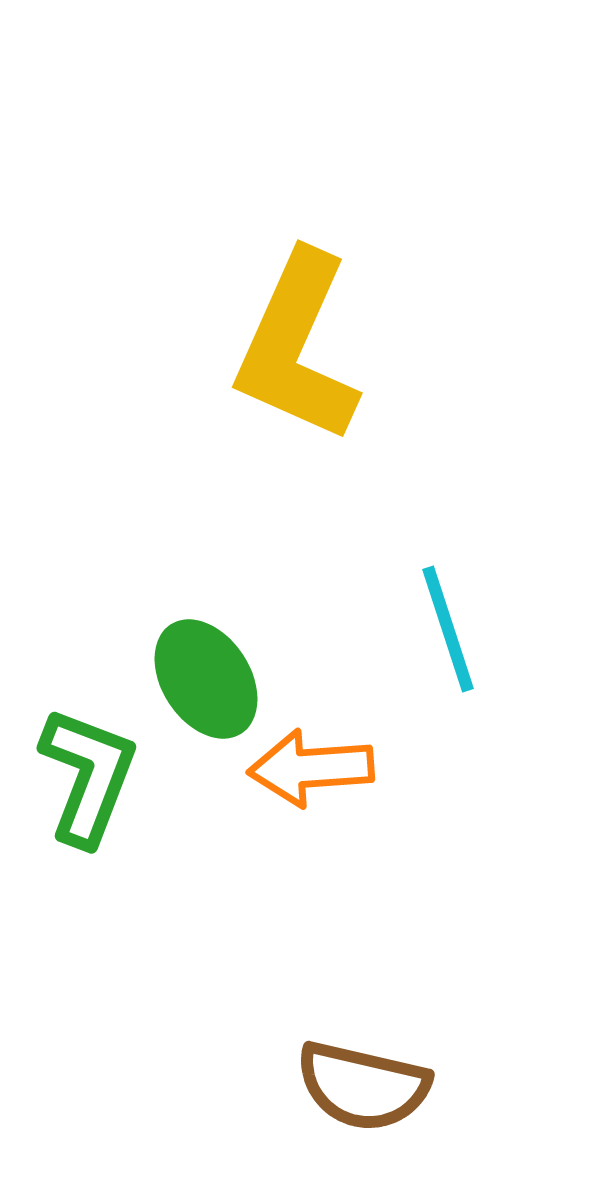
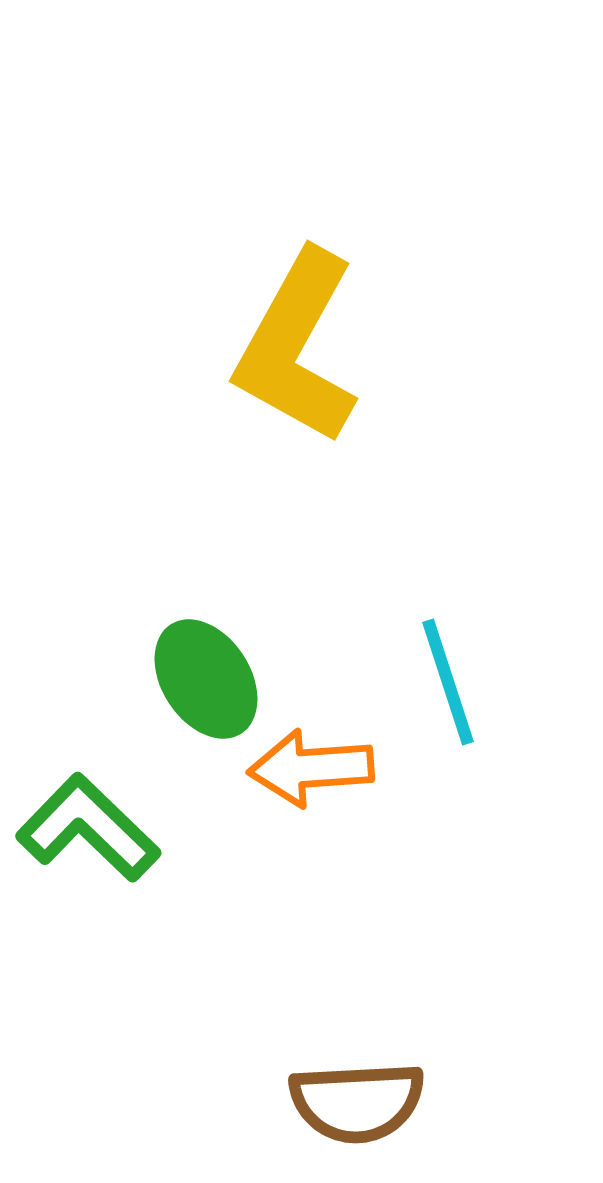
yellow L-shape: rotated 5 degrees clockwise
cyan line: moved 53 px down
green L-shape: moved 52 px down; rotated 67 degrees counterclockwise
brown semicircle: moved 6 px left, 16 px down; rotated 16 degrees counterclockwise
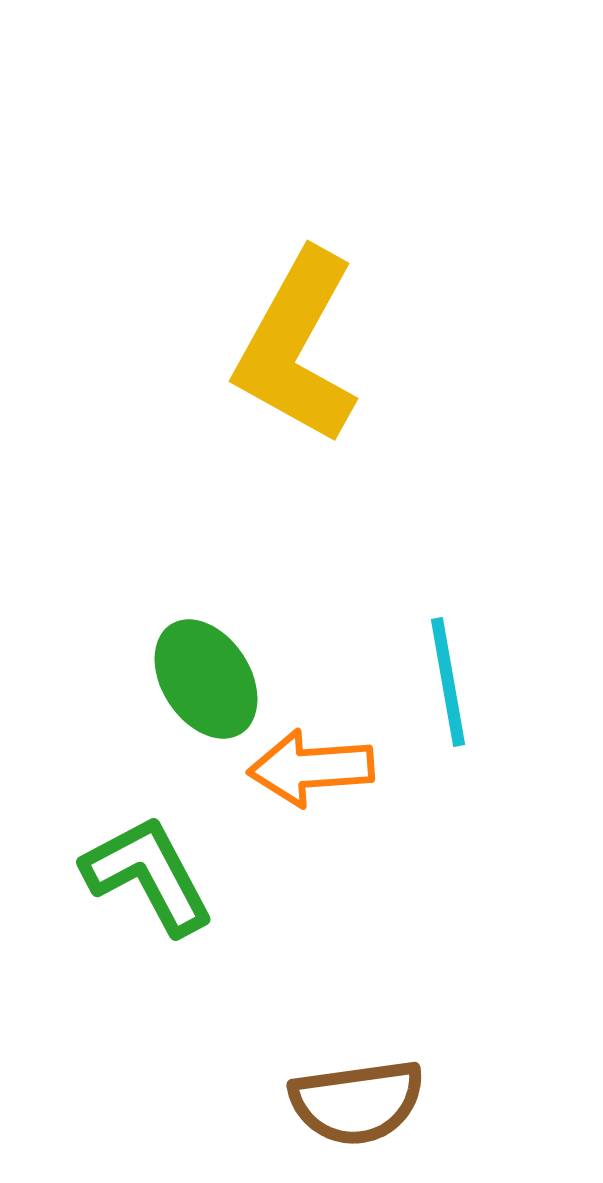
cyan line: rotated 8 degrees clockwise
green L-shape: moved 60 px right, 47 px down; rotated 18 degrees clockwise
brown semicircle: rotated 5 degrees counterclockwise
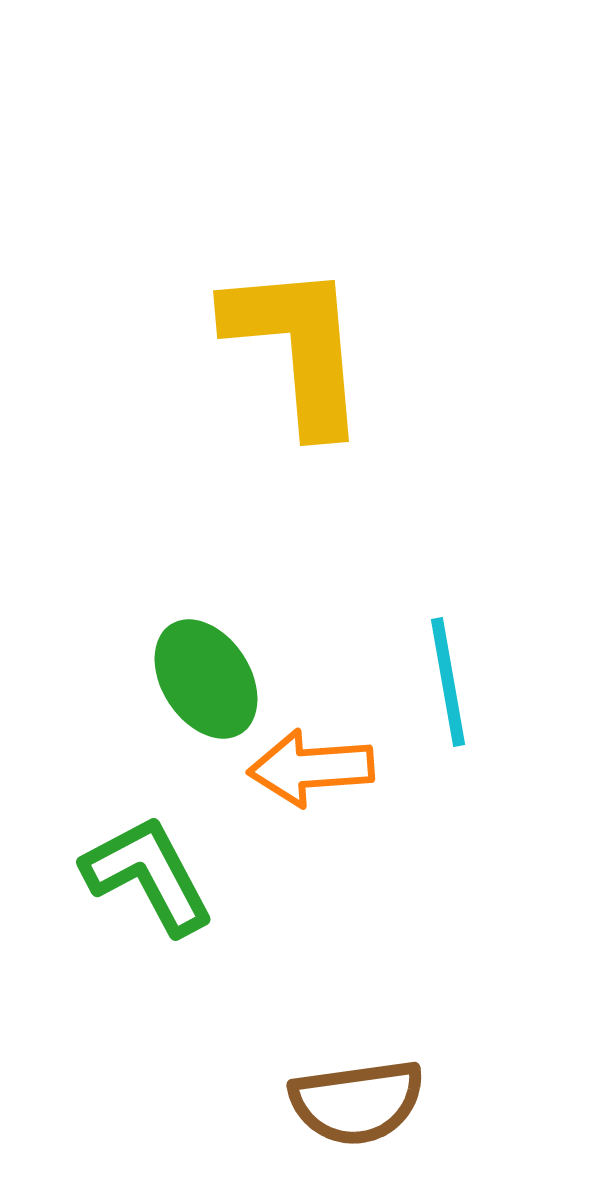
yellow L-shape: rotated 146 degrees clockwise
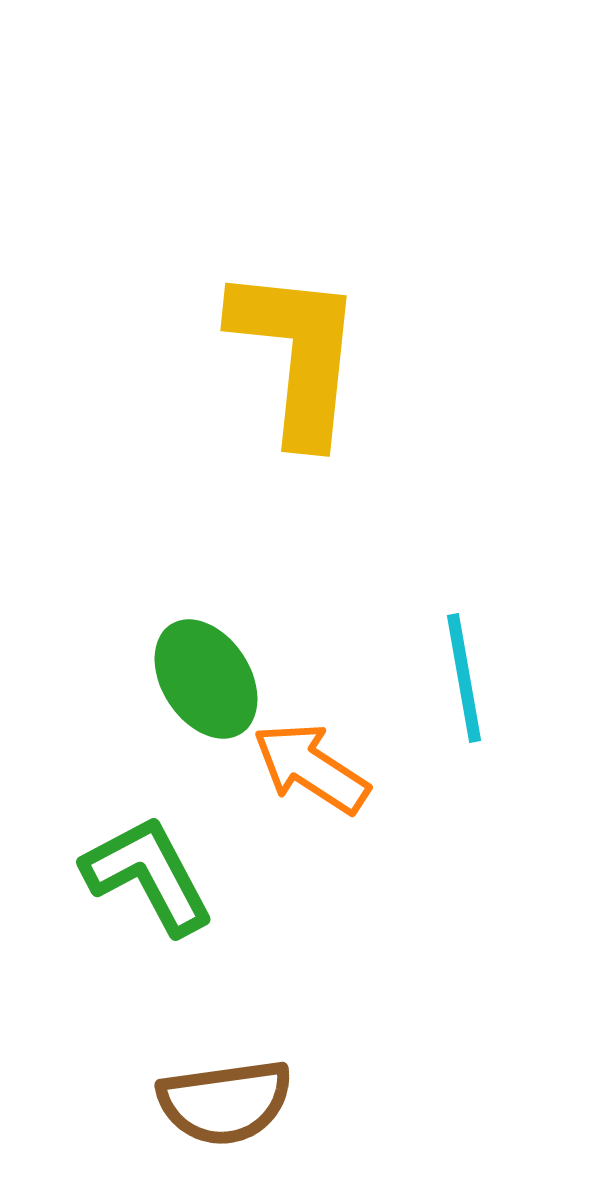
yellow L-shape: moved 7 px down; rotated 11 degrees clockwise
cyan line: moved 16 px right, 4 px up
orange arrow: rotated 37 degrees clockwise
brown semicircle: moved 132 px left
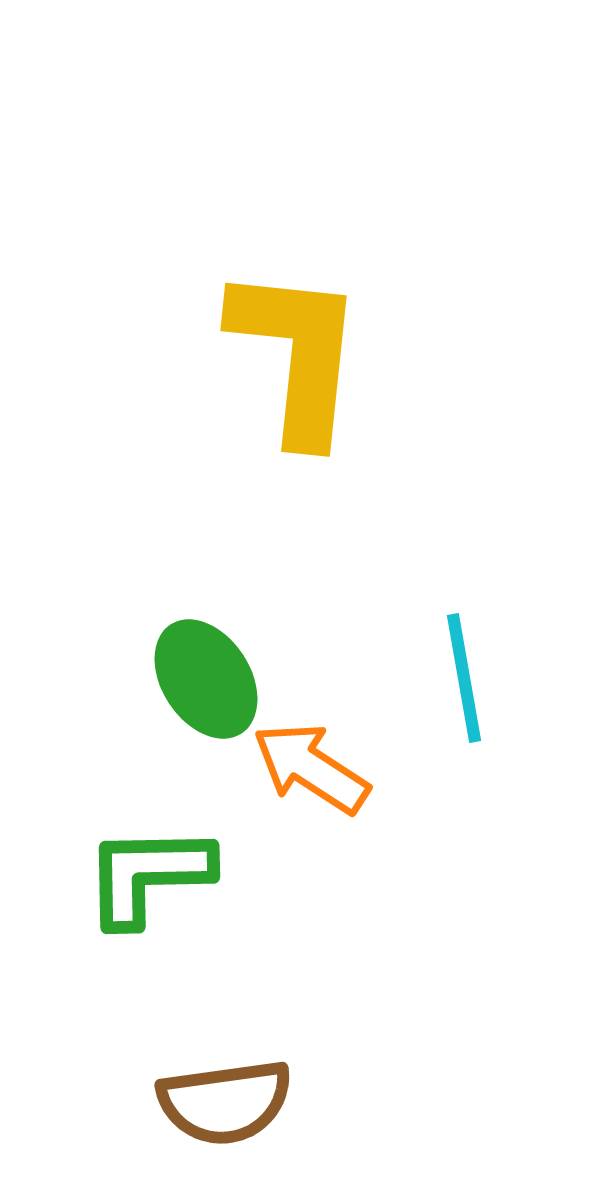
green L-shape: rotated 63 degrees counterclockwise
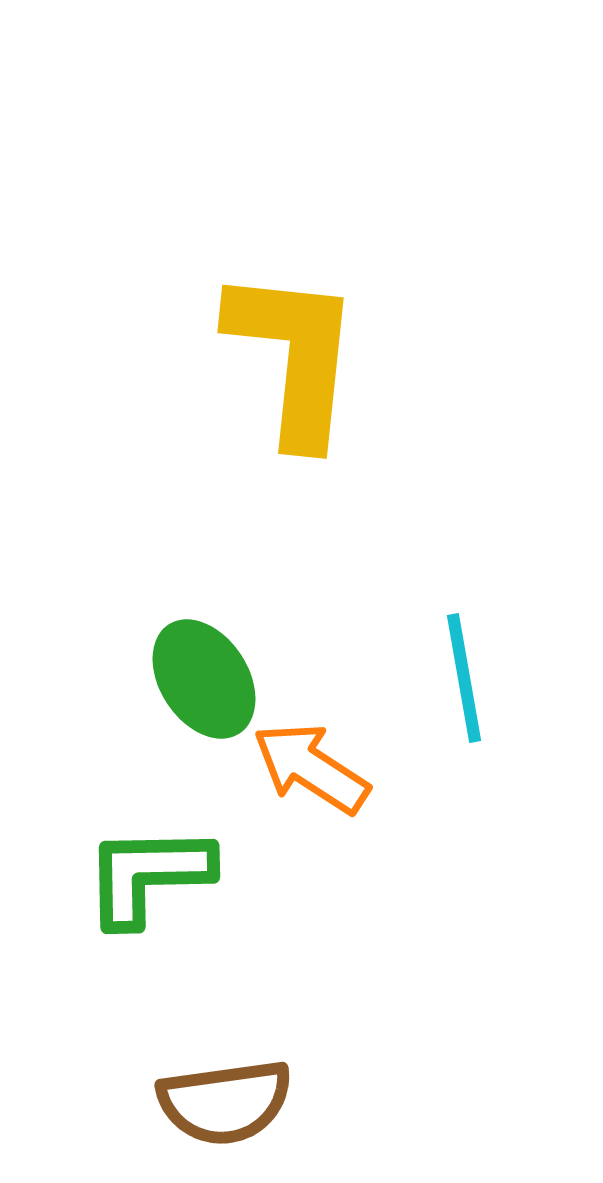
yellow L-shape: moved 3 px left, 2 px down
green ellipse: moved 2 px left
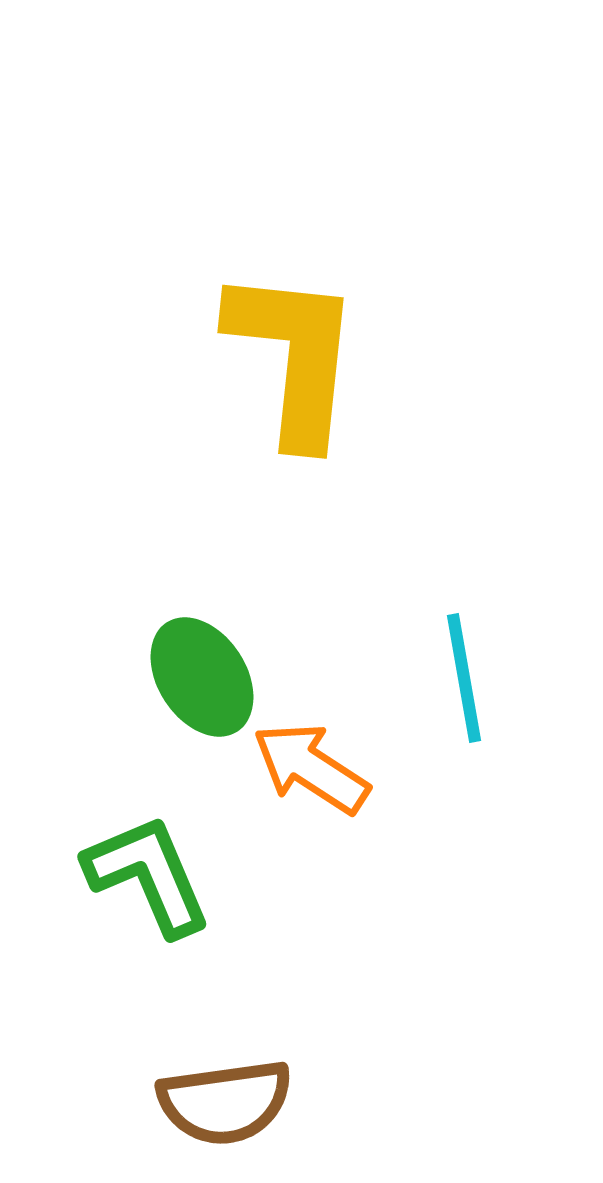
green ellipse: moved 2 px left, 2 px up
green L-shape: rotated 68 degrees clockwise
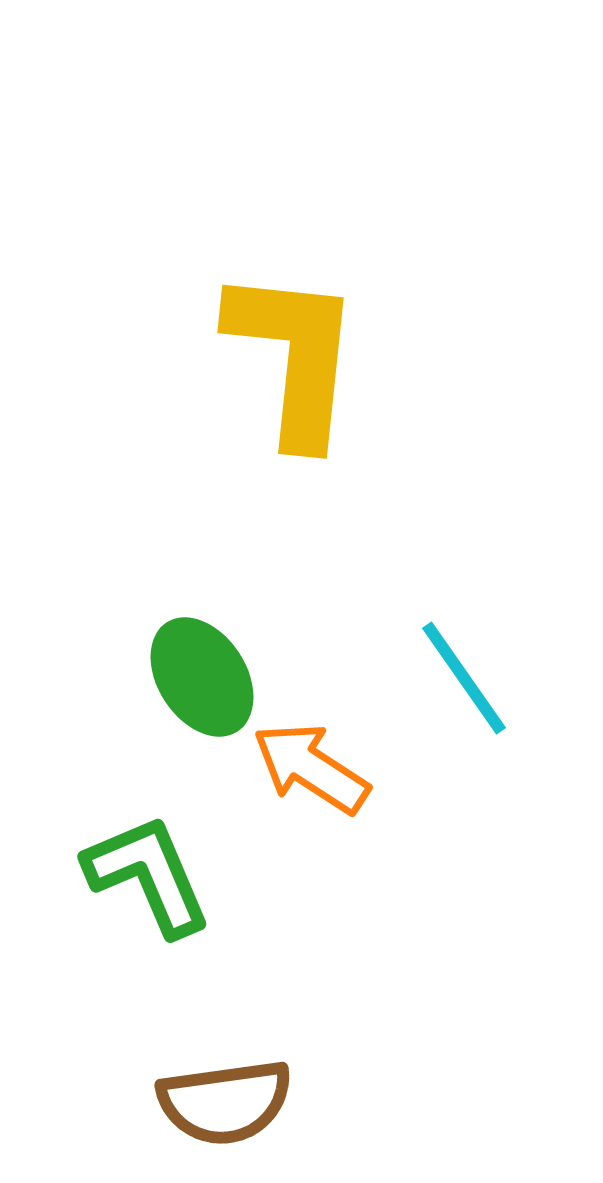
cyan line: rotated 25 degrees counterclockwise
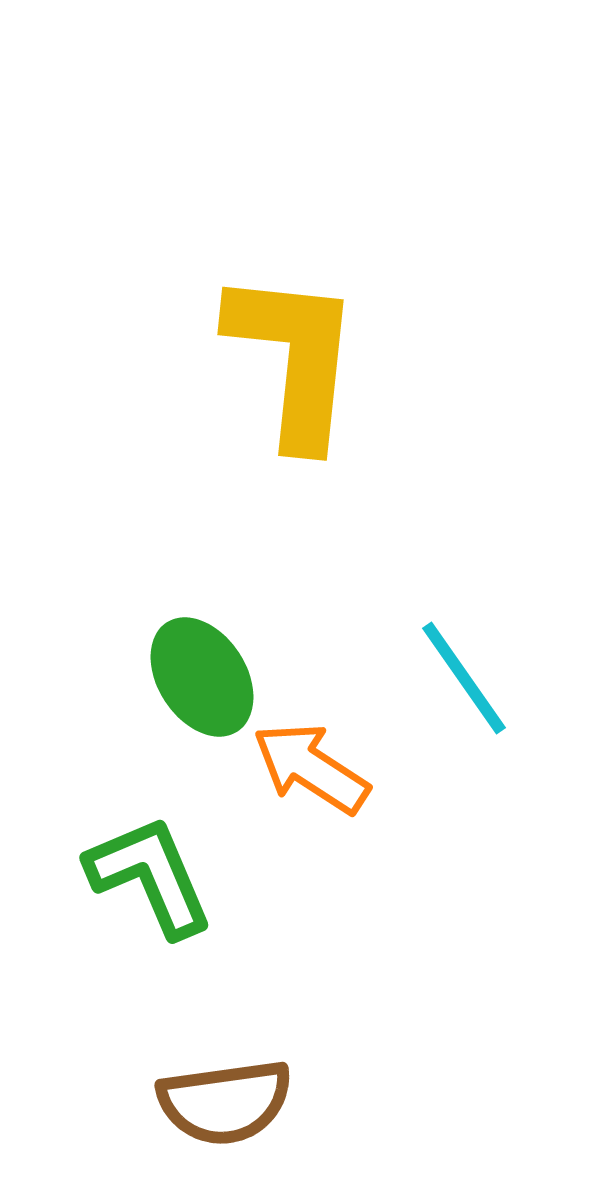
yellow L-shape: moved 2 px down
green L-shape: moved 2 px right, 1 px down
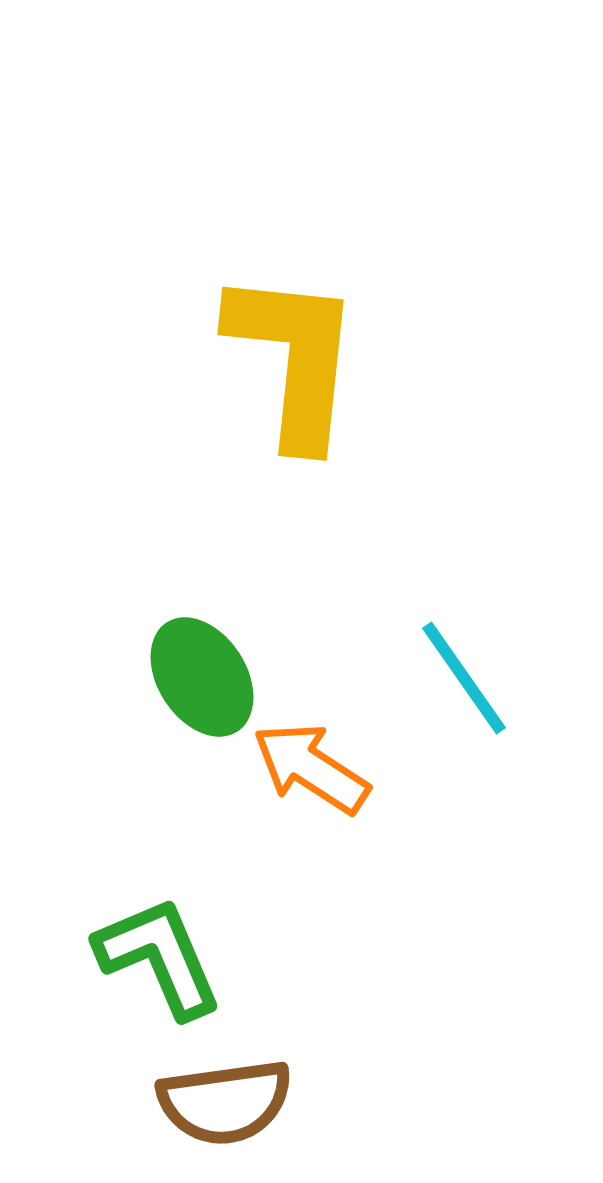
green L-shape: moved 9 px right, 81 px down
